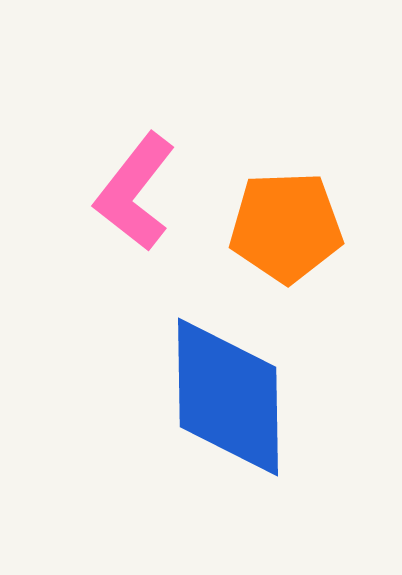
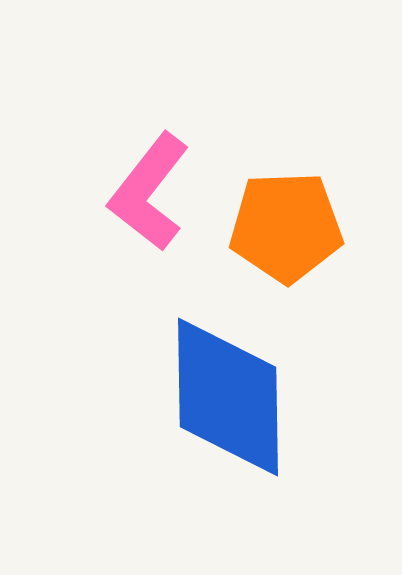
pink L-shape: moved 14 px right
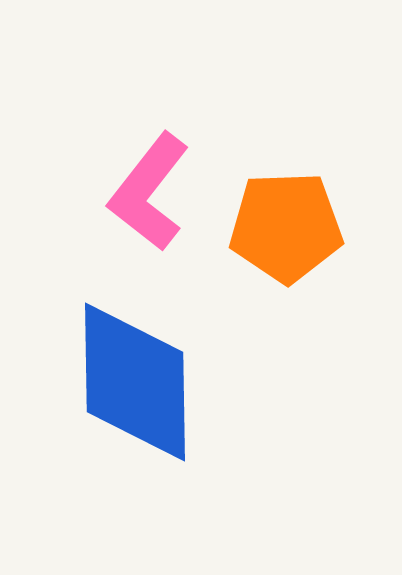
blue diamond: moved 93 px left, 15 px up
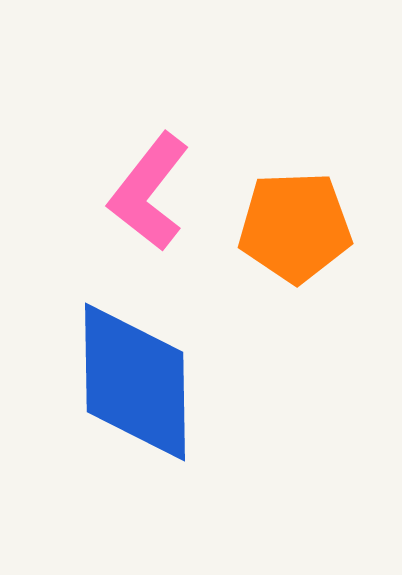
orange pentagon: moved 9 px right
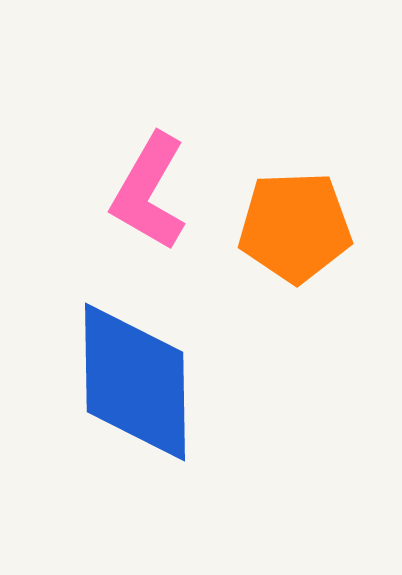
pink L-shape: rotated 8 degrees counterclockwise
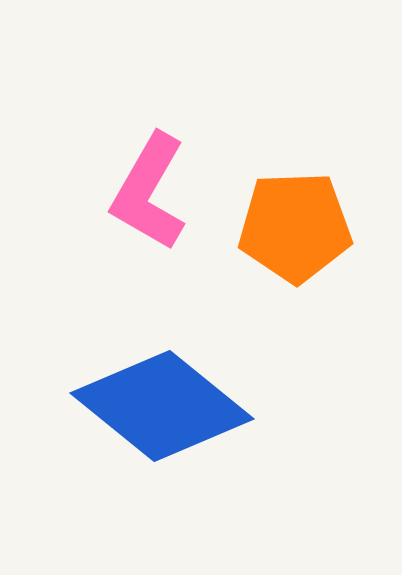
blue diamond: moved 27 px right, 24 px down; rotated 50 degrees counterclockwise
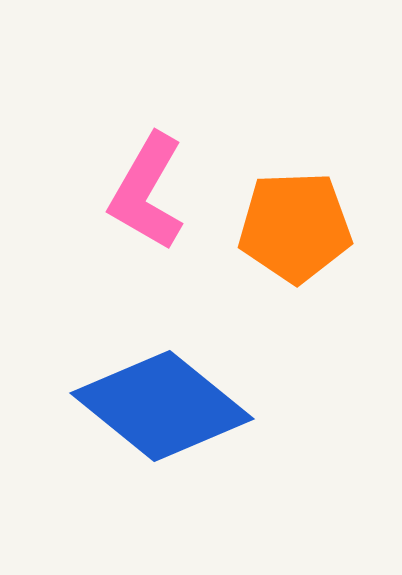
pink L-shape: moved 2 px left
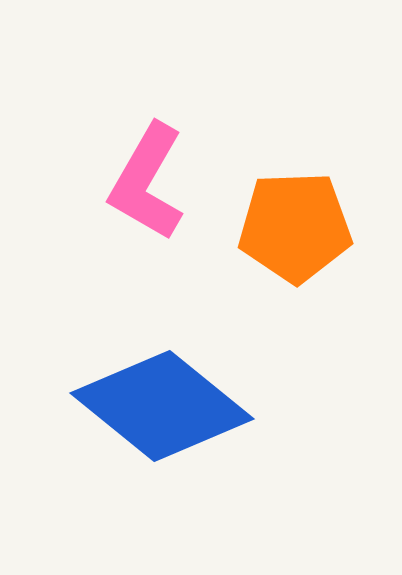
pink L-shape: moved 10 px up
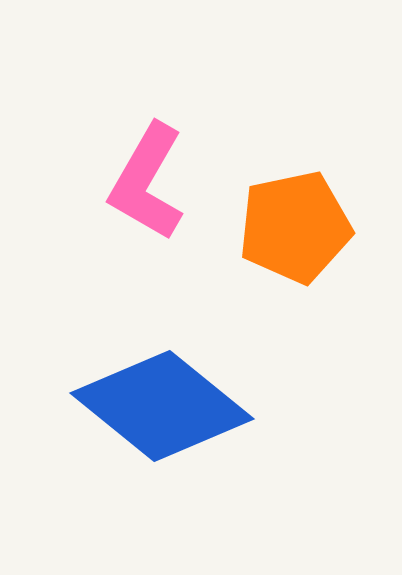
orange pentagon: rotated 10 degrees counterclockwise
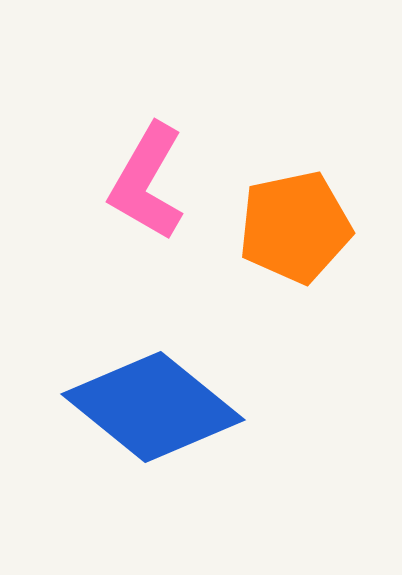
blue diamond: moved 9 px left, 1 px down
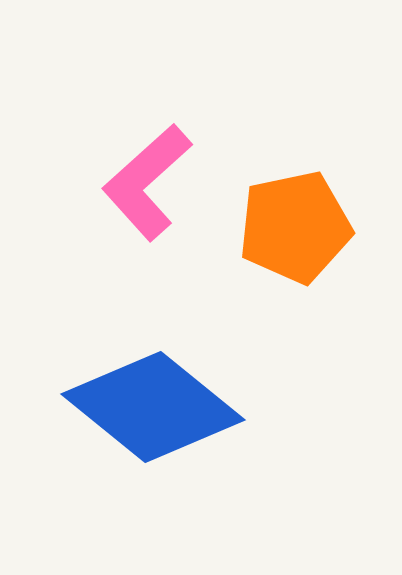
pink L-shape: rotated 18 degrees clockwise
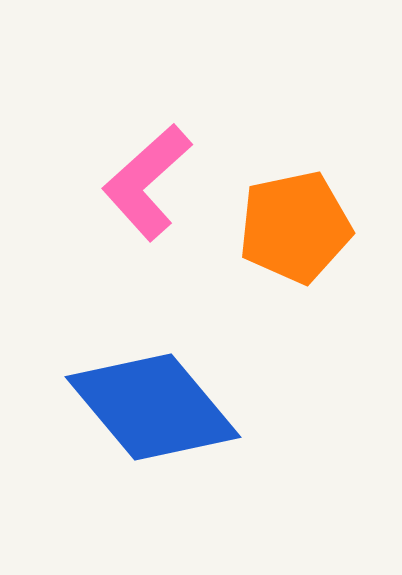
blue diamond: rotated 11 degrees clockwise
